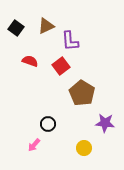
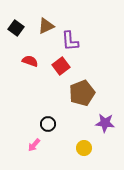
brown pentagon: rotated 20 degrees clockwise
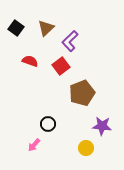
brown triangle: moved 2 px down; rotated 18 degrees counterclockwise
purple L-shape: rotated 50 degrees clockwise
purple star: moved 3 px left, 3 px down
yellow circle: moved 2 px right
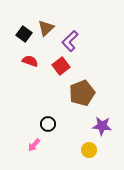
black square: moved 8 px right, 6 px down
yellow circle: moved 3 px right, 2 px down
